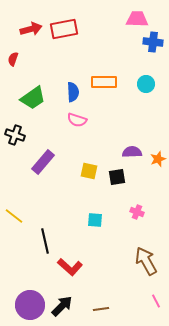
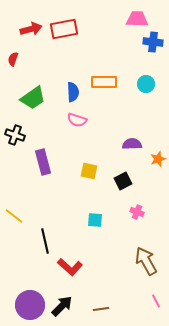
purple semicircle: moved 8 px up
purple rectangle: rotated 55 degrees counterclockwise
black square: moved 6 px right, 4 px down; rotated 18 degrees counterclockwise
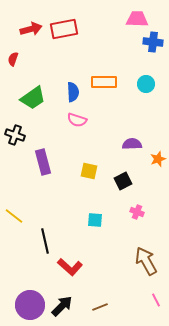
pink line: moved 1 px up
brown line: moved 1 px left, 2 px up; rotated 14 degrees counterclockwise
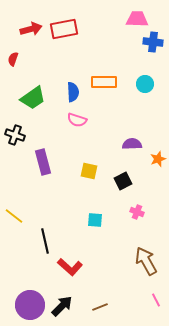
cyan circle: moved 1 px left
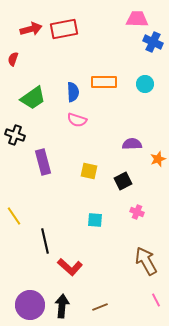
blue cross: rotated 18 degrees clockwise
yellow line: rotated 18 degrees clockwise
black arrow: rotated 40 degrees counterclockwise
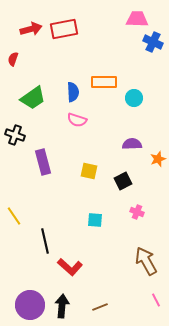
cyan circle: moved 11 px left, 14 px down
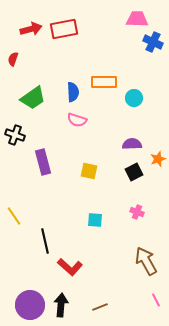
black square: moved 11 px right, 9 px up
black arrow: moved 1 px left, 1 px up
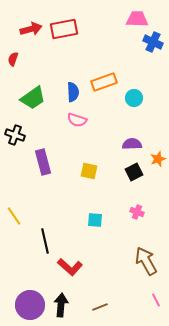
orange rectangle: rotated 20 degrees counterclockwise
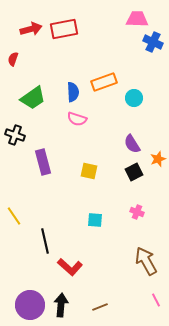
pink semicircle: moved 1 px up
purple semicircle: rotated 120 degrees counterclockwise
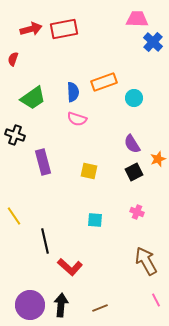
blue cross: rotated 18 degrees clockwise
brown line: moved 1 px down
